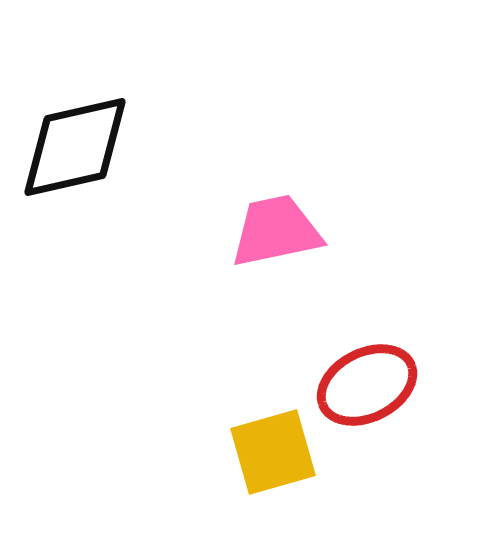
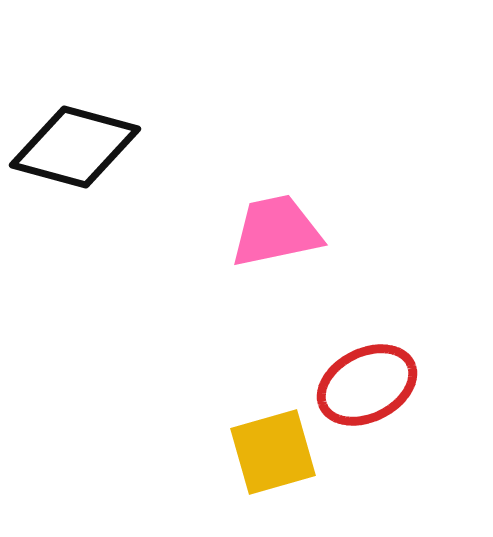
black diamond: rotated 28 degrees clockwise
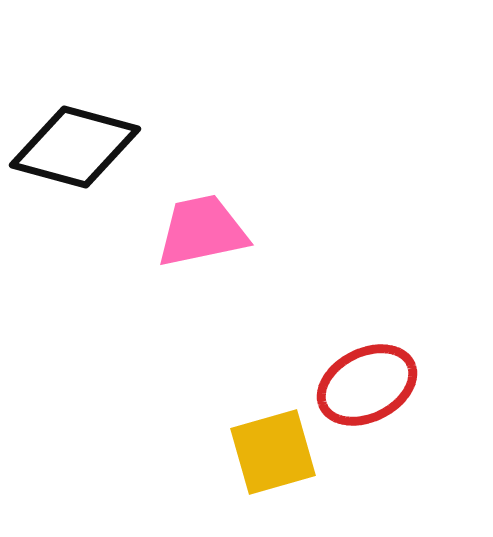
pink trapezoid: moved 74 px left
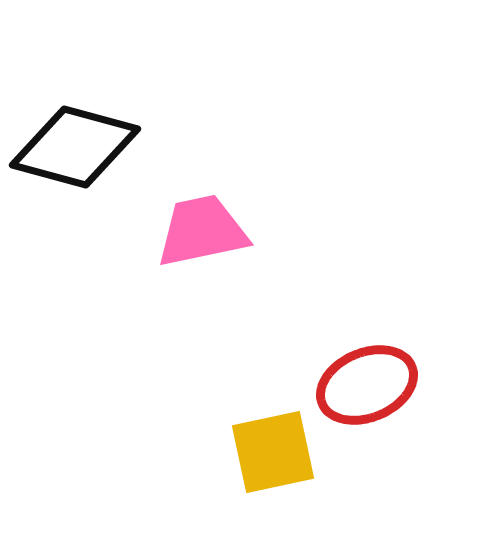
red ellipse: rotated 4 degrees clockwise
yellow square: rotated 4 degrees clockwise
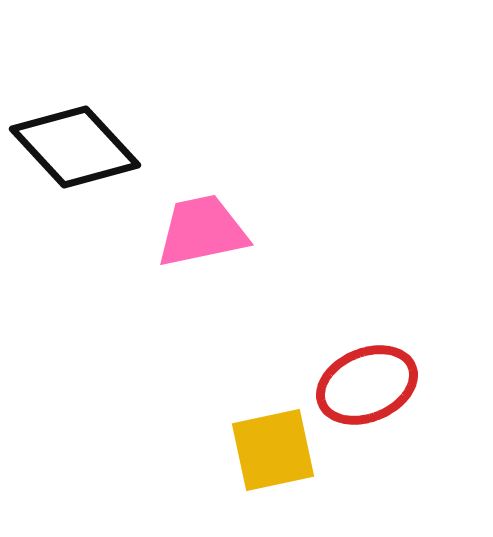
black diamond: rotated 32 degrees clockwise
yellow square: moved 2 px up
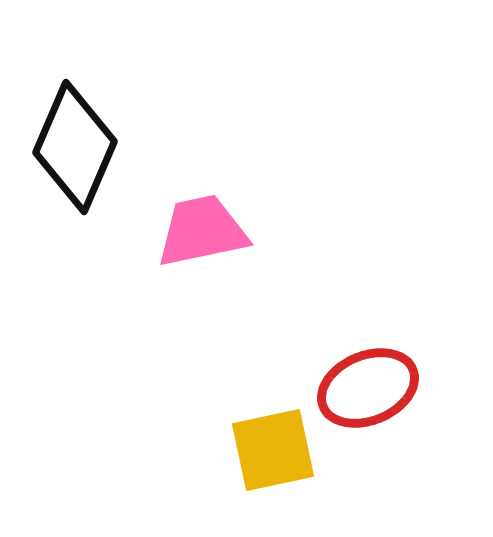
black diamond: rotated 66 degrees clockwise
red ellipse: moved 1 px right, 3 px down
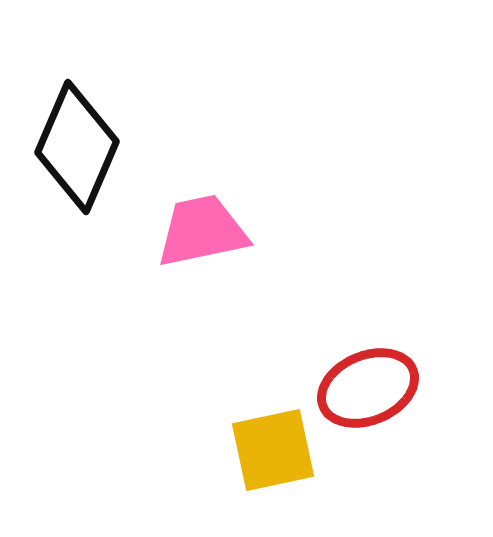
black diamond: moved 2 px right
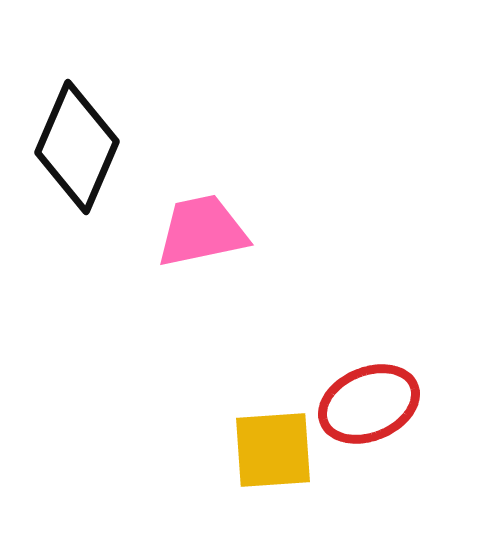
red ellipse: moved 1 px right, 16 px down
yellow square: rotated 8 degrees clockwise
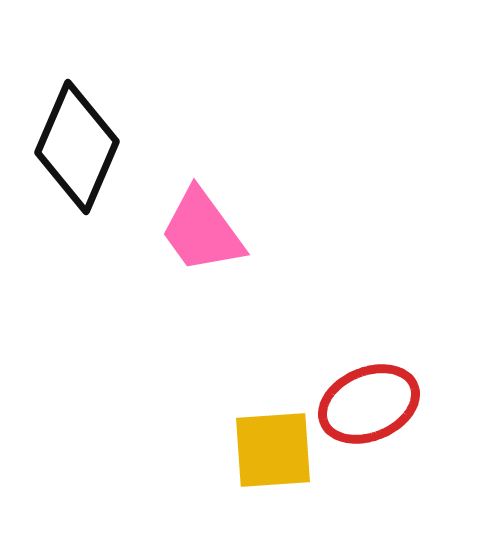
pink trapezoid: rotated 114 degrees counterclockwise
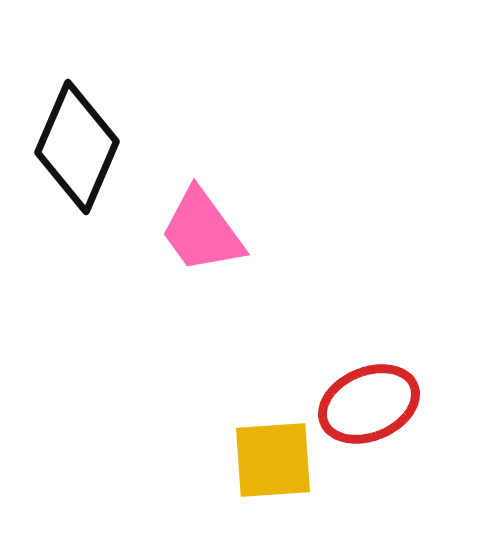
yellow square: moved 10 px down
